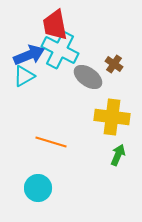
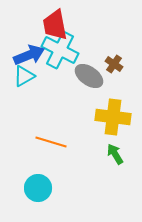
gray ellipse: moved 1 px right, 1 px up
yellow cross: moved 1 px right
green arrow: moved 3 px left, 1 px up; rotated 55 degrees counterclockwise
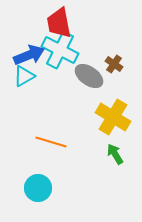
red trapezoid: moved 4 px right, 2 px up
yellow cross: rotated 24 degrees clockwise
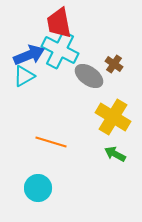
green arrow: rotated 30 degrees counterclockwise
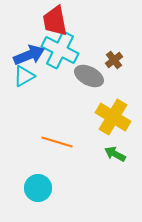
red trapezoid: moved 4 px left, 2 px up
brown cross: moved 4 px up; rotated 18 degrees clockwise
gray ellipse: rotated 8 degrees counterclockwise
orange line: moved 6 px right
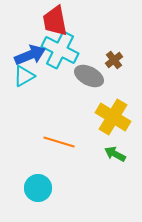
blue arrow: moved 1 px right
orange line: moved 2 px right
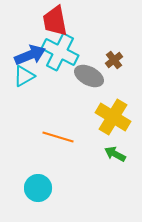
cyan cross: moved 2 px down
orange line: moved 1 px left, 5 px up
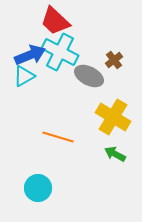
red trapezoid: rotated 36 degrees counterclockwise
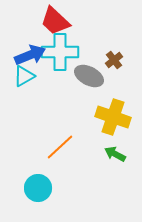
cyan cross: rotated 27 degrees counterclockwise
yellow cross: rotated 12 degrees counterclockwise
orange line: moved 2 px right, 10 px down; rotated 60 degrees counterclockwise
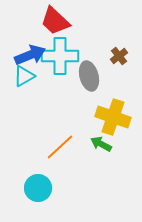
cyan cross: moved 4 px down
brown cross: moved 5 px right, 4 px up
gray ellipse: rotated 48 degrees clockwise
green arrow: moved 14 px left, 10 px up
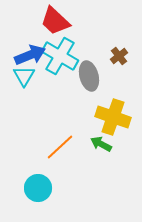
cyan cross: rotated 30 degrees clockwise
cyan triangle: rotated 30 degrees counterclockwise
